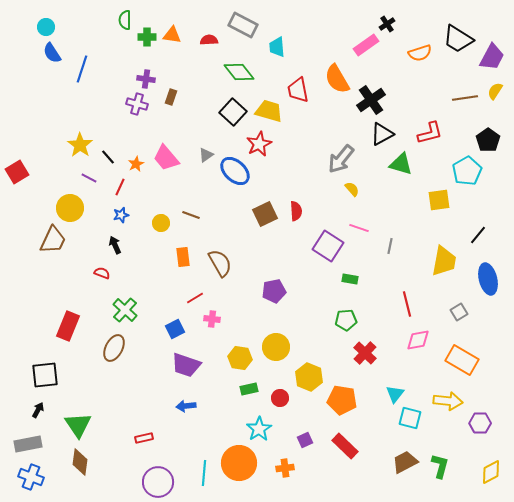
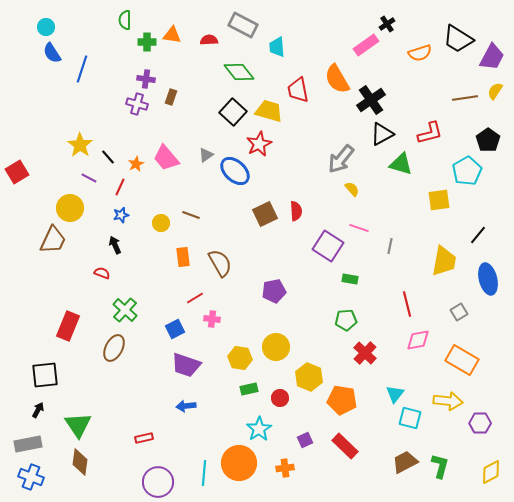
green cross at (147, 37): moved 5 px down
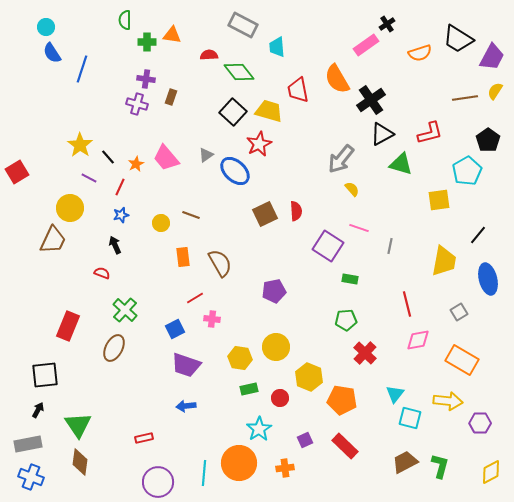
red semicircle at (209, 40): moved 15 px down
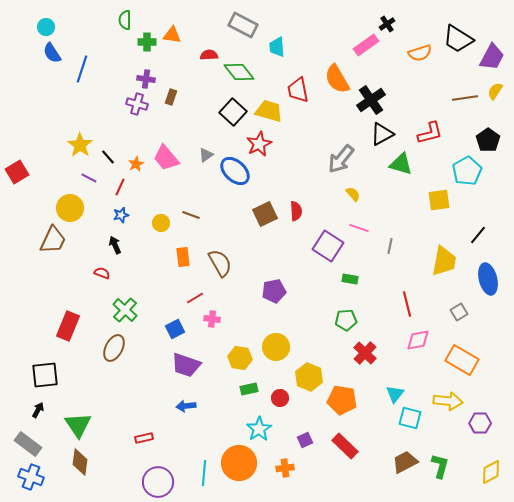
yellow semicircle at (352, 189): moved 1 px right, 5 px down
gray rectangle at (28, 444): rotated 48 degrees clockwise
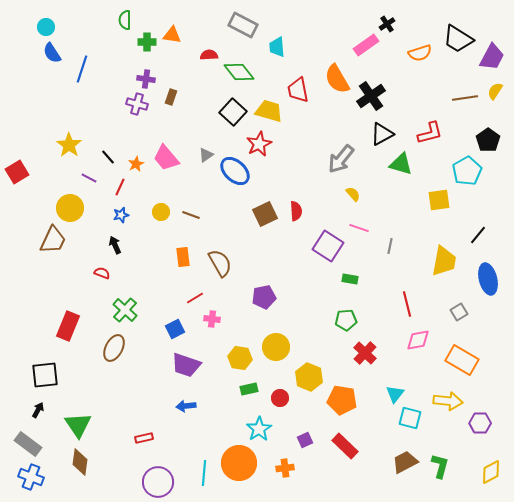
black cross at (371, 100): moved 4 px up
yellow star at (80, 145): moved 11 px left
yellow circle at (161, 223): moved 11 px up
purple pentagon at (274, 291): moved 10 px left, 6 px down
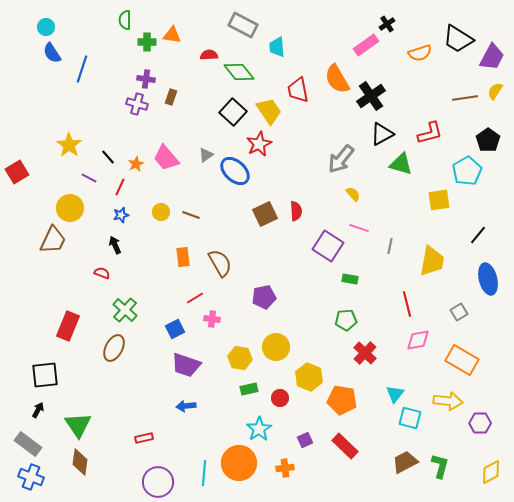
yellow trapezoid at (269, 111): rotated 40 degrees clockwise
yellow trapezoid at (444, 261): moved 12 px left
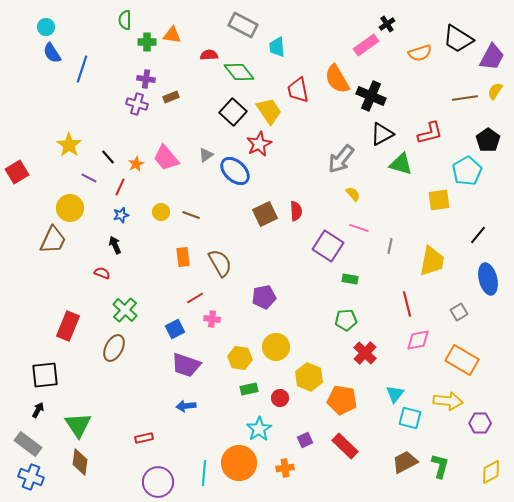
black cross at (371, 96): rotated 32 degrees counterclockwise
brown rectangle at (171, 97): rotated 49 degrees clockwise
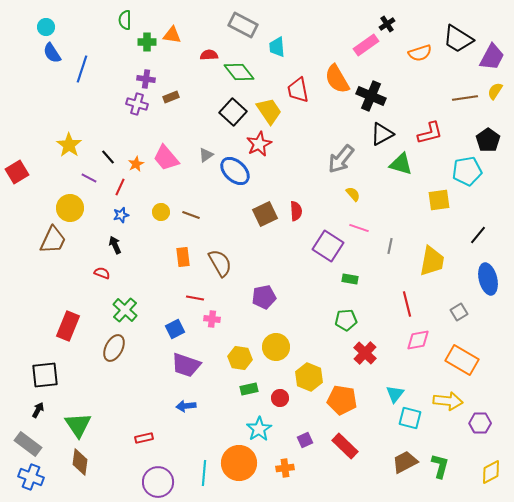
cyan pentagon at (467, 171): rotated 20 degrees clockwise
red line at (195, 298): rotated 42 degrees clockwise
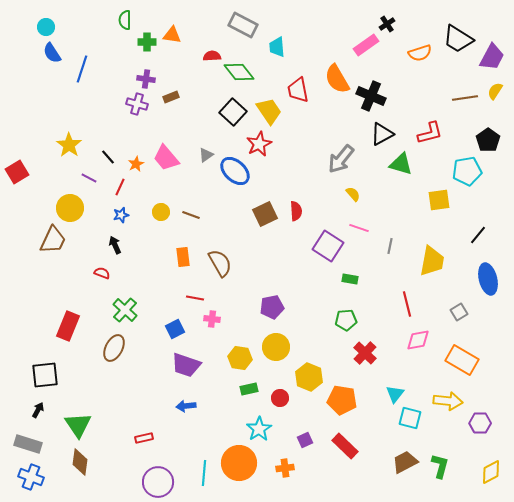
red semicircle at (209, 55): moved 3 px right, 1 px down
purple pentagon at (264, 297): moved 8 px right, 10 px down
gray rectangle at (28, 444): rotated 20 degrees counterclockwise
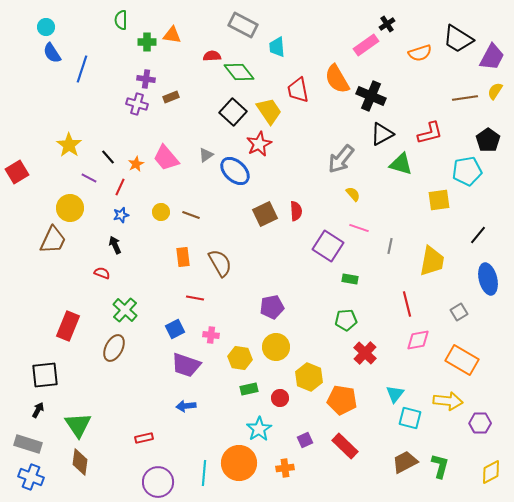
green semicircle at (125, 20): moved 4 px left
pink cross at (212, 319): moved 1 px left, 16 px down
